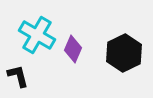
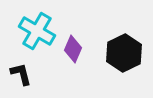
cyan cross: moved 4 px up
black L-shape: moved 3 px right, 2 px up
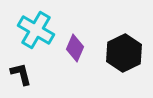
cyan cross: moved 1 px left, 1 px up
purple diamond: moved 2 px right, 1 px up
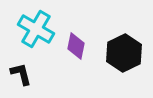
cyan cross: moved 1 px up
purple diamond: moved 1 px right, 2 px up; rotated 12 degrees counterclockwise
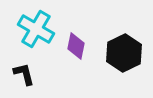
black L-shape: moved 3 px right
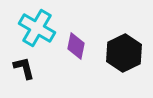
cyan cross: moved 1 px right, 1 px up
black L-shape: moved 6 px up
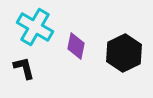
cyan cross: moved 2 px left, 1 px up
